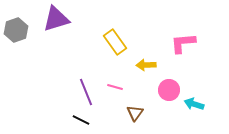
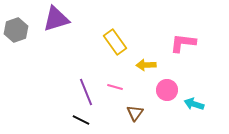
pink L-shape: rotated 12 degrees clockwise
pink circle: moved 2 px left
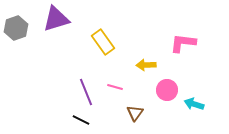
gray hexagon: moved 2 px up
yellow rectangle: moved 12 px left
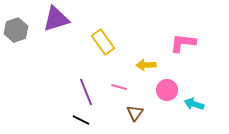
gray hexagon: moved 2 px down
pink line: moved 4 px right
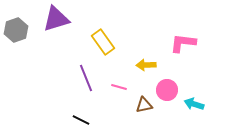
purple line: moved 14 px up
brown triangle: moved 9 px right, 8 px up; rotated 42 degrees clockwise
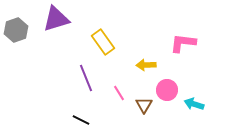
pink line: moved 6 px down; rotated 42 degrees clockwise
brown triangle: rotated 48 degrees counterclockwise
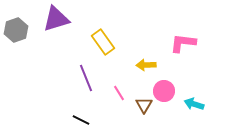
pink circle: moved 3 px left, 1 px down
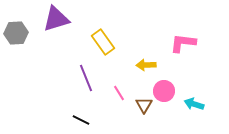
gray hexagon: moved 3 px down; rotated 15 degrees clockwise
